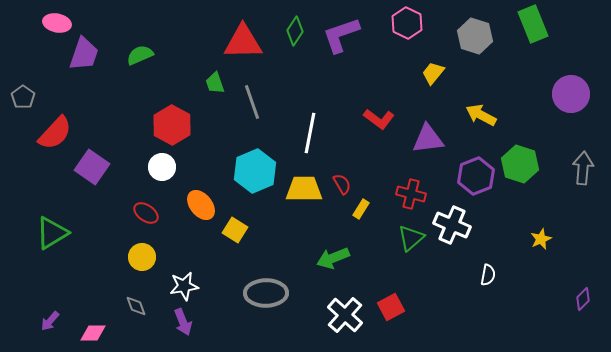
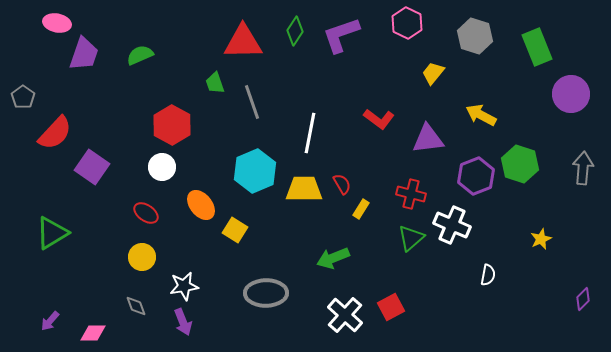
green rectangle at (533, 24): moved 4 px right, 23 px down
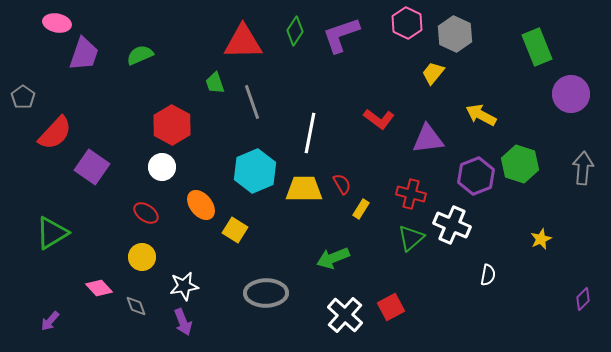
gray hexagon at (475, 36): moved 20 px left, 2 px up; rotated 8 degrees clockwise
pink diamond at (93, 333): moved 6 px right, 45 px up; rotated 48 degrees clockwise
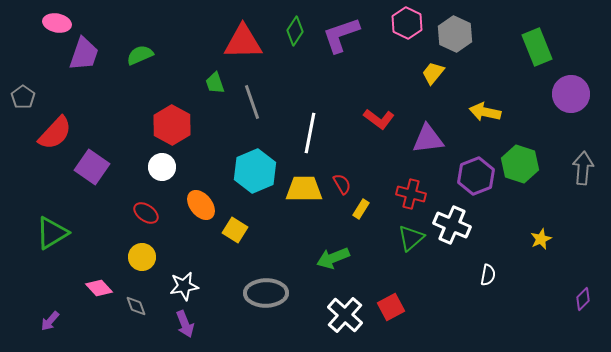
yellow arrow at (481, 115): moved 4 px right, 3 px up; rotated 16 degrees counterclockwise
purple arrow at (183, 322): moved 2 px right, 2 px down
